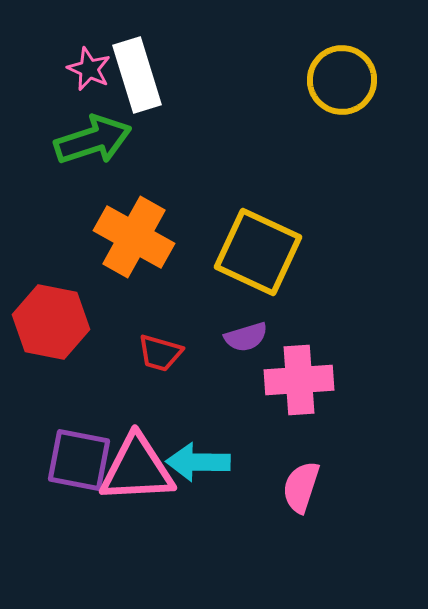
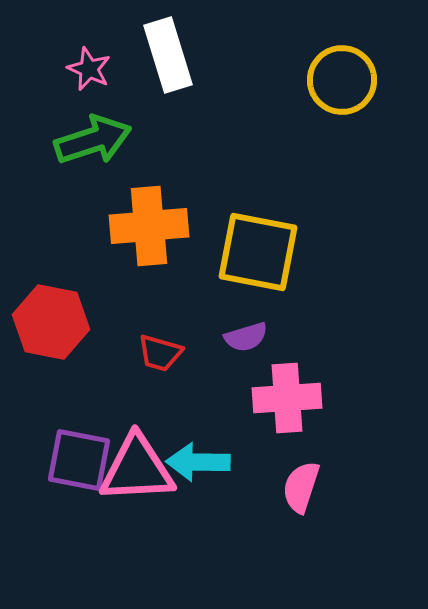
white rectangle: moved 31 px right, 20 px up
orange cross: moved 15 px right, 11 px up; rotated 34 degrees counterclockwise
yellow square: rotated 14 degrees counterclockwise
pink cross: moved 12 px left, 18 px down
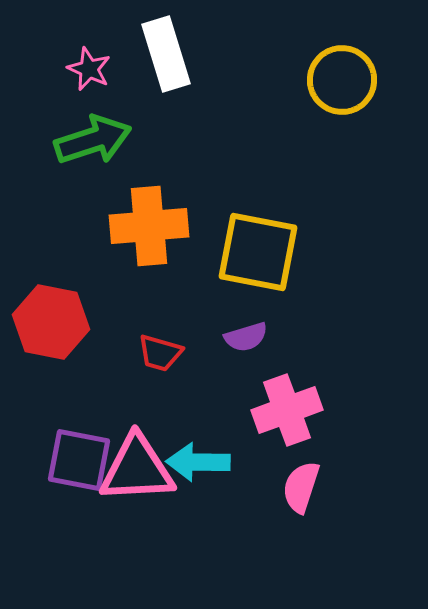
white rectangle: moved 2 px left, 1 px up
pink cross: moved 12 px down; rotated 16 degrees counterclockwise
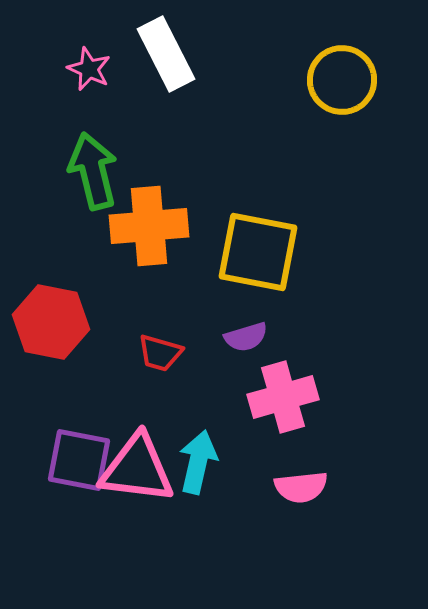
white rectangle: rotated 10 degrees counterclockwise
green arrow: moved 31 px down; rotated 86 degrees counterclockwise
pink cross: moved 4 px left, 13 px up; rotated 4 degrees clockwise
cyan arrow: rotated 102 degrees clockwise
pink triangle: rotated 10 degrees clockwise
pink semicircle: rotated 114 degrees counterclockwise
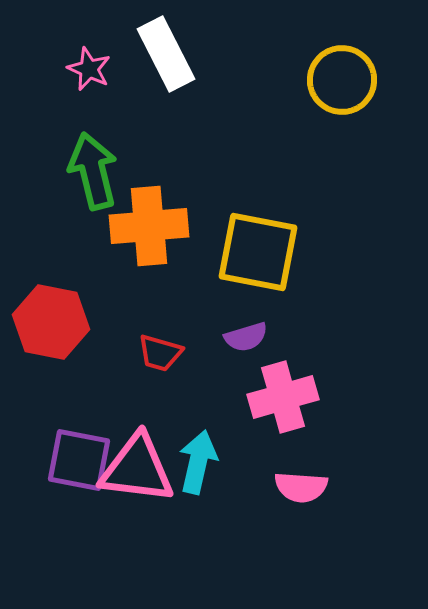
pink semicircle: rotated 10 degrees clockwise
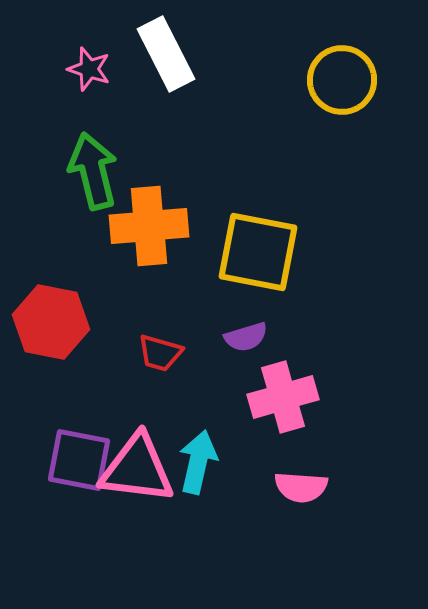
pink star: rotated 6 degrees counterclockwise
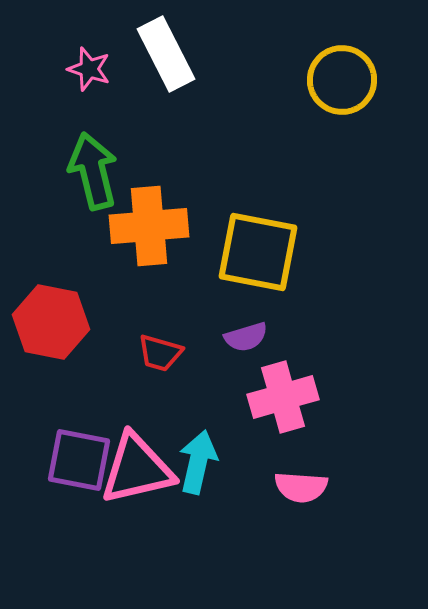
pink triangle: rotated 20 degrees counterclockwise
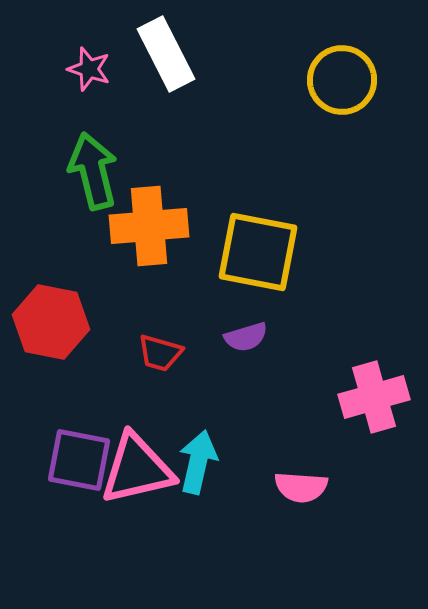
pink cross: moved 91 px right
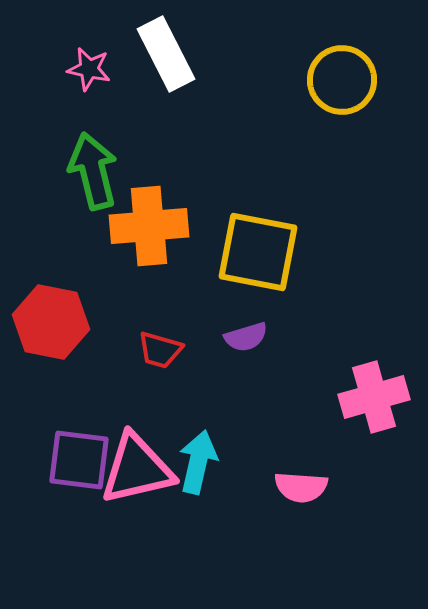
pink star: rotated 6 degrees counterclockwise
red trapezoid: moved 3 px up
purple square: rotated 4 degrees counterclockwise
